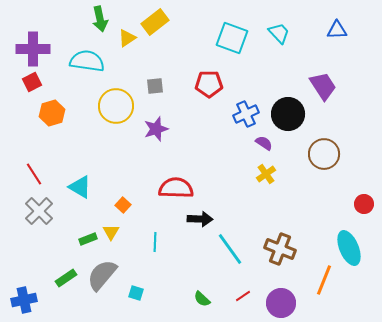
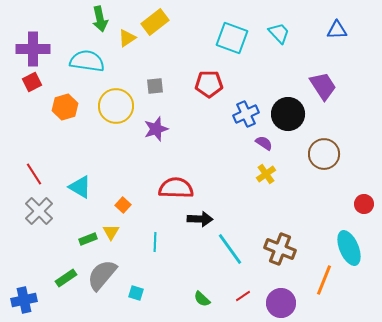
orange hexagon at (52, 113): moved 13 px right, 6 px up
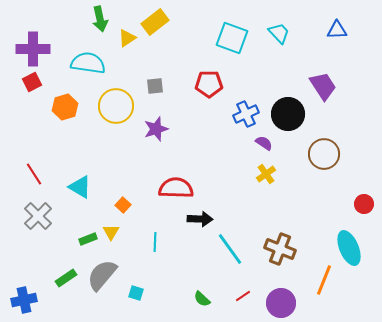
cyan semicircle at (87, 61): moved 1 px right, 2 px down
gray cross at (39, 211): moved 1 px left, 5 px down
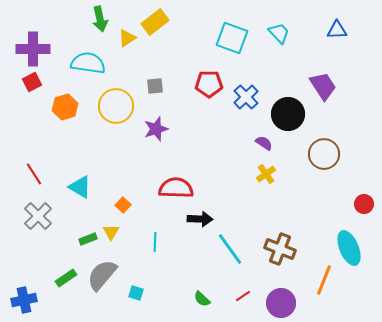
blue cross at (246, 114): moved 17 px up; rotated 20 degrees counterclockwise
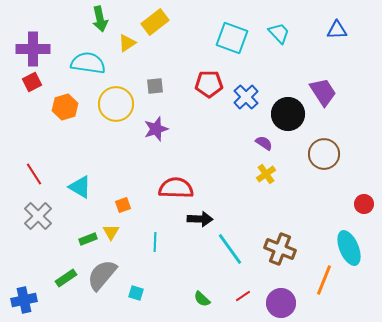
yellow triangle at (127, 38): moved 5 px down
purple trapezoid at (323, 86): moved 6 px down
yellow circle at (116, 106): moved 2 px up
orange square at (123, 205): rotated 28 degrees clockwise
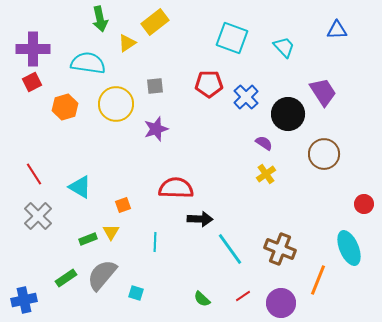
cyan trapezoid at (279, 33): moved 5 px right, 14 px down
orange line at (324, 280): moved 6 px left
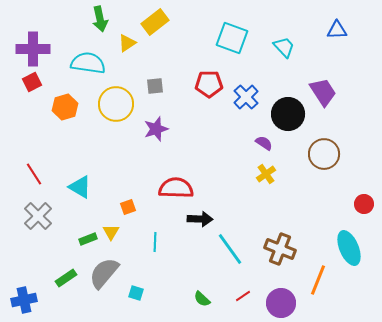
orange square at (123, 205): moved 5 px right, 2 px down
gray semicircle at (102, 275): moved 2 px right, 2 px up
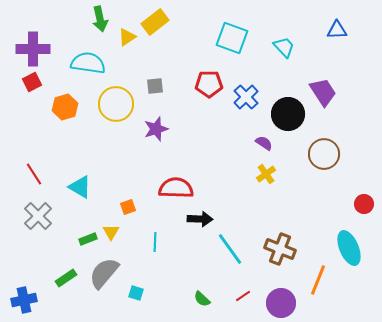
yellow triangle at (127, 43): moved 6 px up
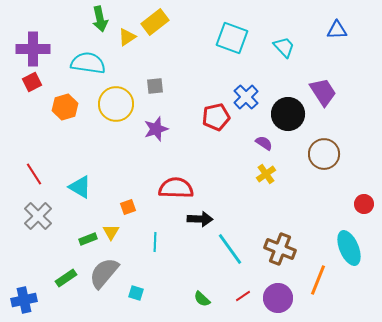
red pentagon at (209, 84): moved 7 px right, 33 px down; rotated 12 degrees counterclockwise
purple circle at (281, 303): moved 3 px left, 5 px up
